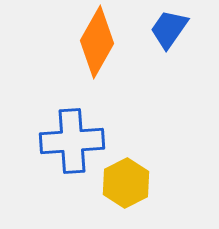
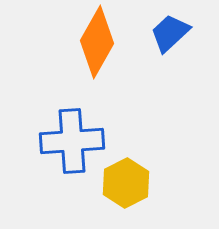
blue trapezoid: moved 1 px right, 4 px down; rotated 12 degrees clockwise
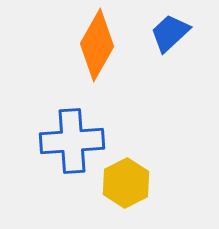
orange diamond: moved 3 px down
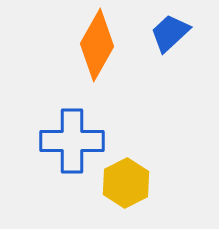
blue cross: rotated 4 degrees clockwise
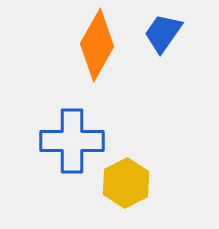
blue trapezoid: moved 7 px left; rotated 12 degrees counterclockwise
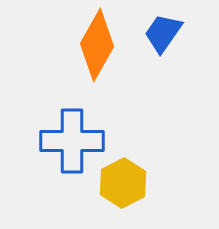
yellow hexagon: moved 3 px left
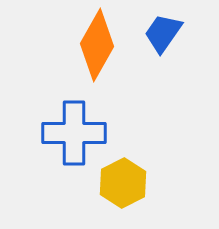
blue cross: moved 2 px right, 8 px up
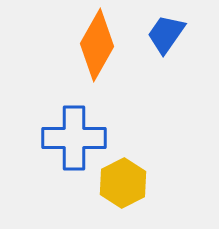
blue trapezoid: moved 3 px right, 1 px down
blue cross: moved 5 px down
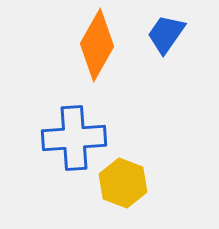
blue cross: rotated 4 degrees counterclockwise
yellow hexagon: rotated 12 degrees counterclockwise
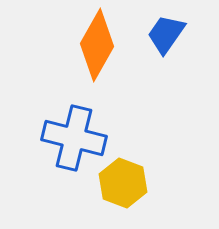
blue cross: rotated 18 degrees clockwise
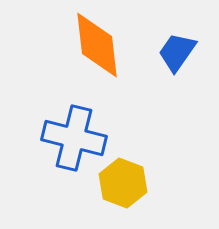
blue trapezoid: moved 11 px right, 18 px down
orange diamond: rotated 36 degrees counterclockwise
